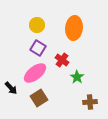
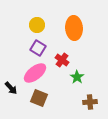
orange ellipse: rotated 10 degrees counterclockwise
brown square: rotated 36 degrees counterclockwise
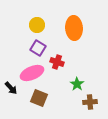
red cross: moved 5 px left, 2 px down; rotated 16 degrees counterclockwise
pink ellipse: moved 3 px left; rotated 15 degrees clockwise
green star: moved 7 px down
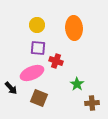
purple square: rotated 28 degrees counterclockwise
red cross: moved 1 px left, 1 px up
brown cross: moved 2 px right, 1 px down
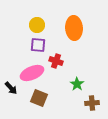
purple square: moved 3 px up
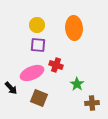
red cross: moved 4 px down
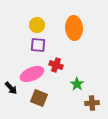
pink ellipse: moved 1 px down
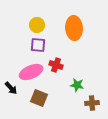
pink ellipse: moved 1 px left, 2 px up
green star: moved 1 px down; rotated 24 degrees counterclockwise
